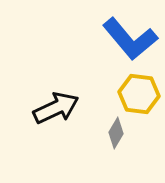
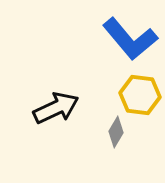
yellow hexagon: moved 1 px right, 1 px down
gray diamond: moved 1 px up
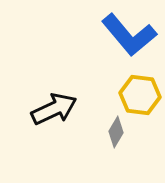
blue L-shape: moved 1 px left, 4 px up
black arrow: moved 2 px left, 1 px down
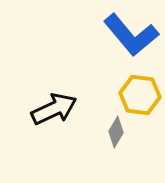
blue L-shape: moved 2 px right
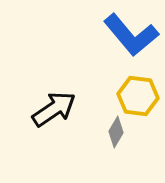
yellow hexagon: moved 2 px left, 1 px down
black arrow: rotated 9 degrees counterclockwise
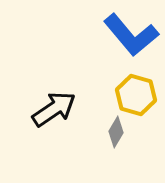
yellow hexagon: moved 2 px left, 1 px up; rotated 9 degrees clockwise
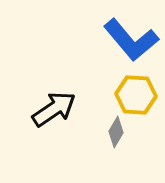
blue L-shape: moved 5 px down
yellow hexagon: rotated 12 degrees counterclockwise
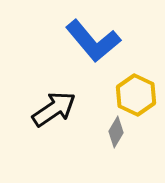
blue L-shape: moved 38 px left, 1 px down
yellow hexagon: rotated 21 degrees clockwise
